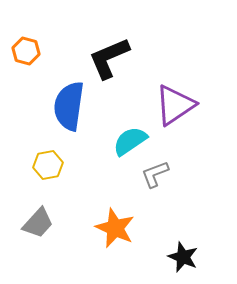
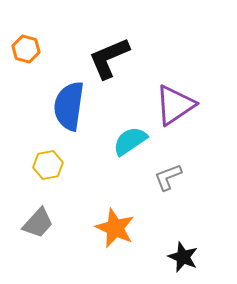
orange hexagon: moved 2 px up
gray L-shape: moved 13 px right, 3 px down
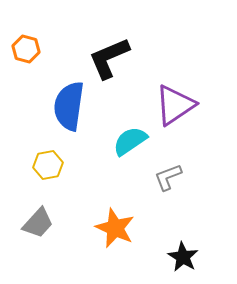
black star: rotated 8 degrees clockwise
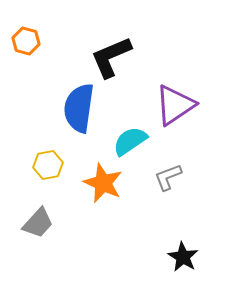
orange hexagon: moved 8 px up
black L-shape: moved 2 px right, 1 px up
blue semicircle: moved 10 px right, 2 px down
orange star: moved 12 px left, 45 px up
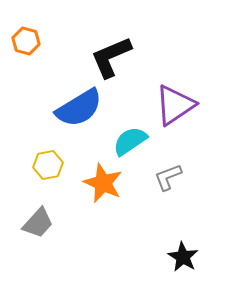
blue semicircle: rotated 129 degrees counterclockwise
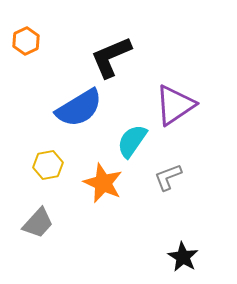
orange hexagon: rotated 20 degrees clockwise
cyan semicircle: moved 2 px right; rotated 21 degrees counterclockwise
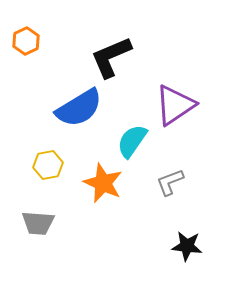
gray L-shape: moved 2 px right, 5 px down
gray trapezoid: rotated 52 degrees clockwise
black star: moved 4 px right, 11 px up; rotated 24 degrees counterclockwise
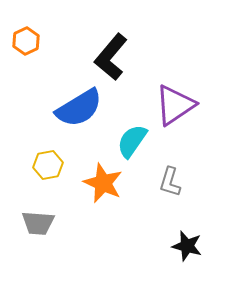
black L-shape: rotated 27 degrees counterclockwise
gray L-shape: rotated 52 degrees counterclockwise
black star: rotated 8 degrees clockwise
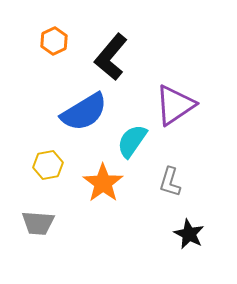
orange hexagon: moved 28 px right
blue semicircle: moved 5 px right, 4 px down
orange star: rotated 12 degrees clockwise
black star: moved 2 px right, 12 px up; rotated 12 degrees clockwise
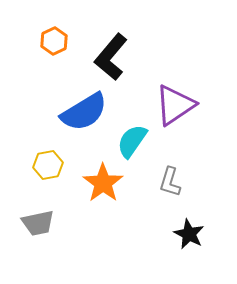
gray trapezoid: rotated 16 degrees counterclockwise
